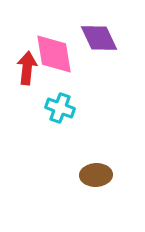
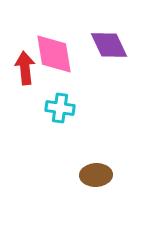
purple diamond: moved 10 px right, 7 px down
red arrow: moved 2 px left; rotated 12 degrees counterclockwise
cyan cross: rotated 12 degrees counterclockwise
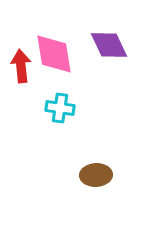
red arrow: moved 4 px left, 2 px up
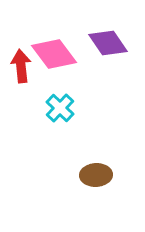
purple diamond: moved 1 px left, 2 px up; rotated 9 degrees counterclockwise
pink diamond: rotated 27 degrees counterclockwise
cyan cross: rotated 36 degrees clockwise
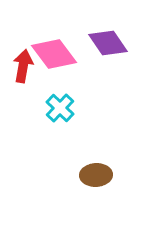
red arrow: moved 2 px right; rotated 16 degrees clockwise
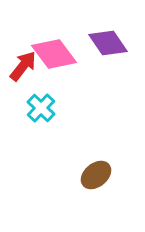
red arrow: rotated 28 degrees clockwise
cyan cross: moved 19 px left
brown ellipse: rotated 36 degrees counterclockwise
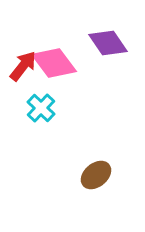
pink diamond: moved 9 px down
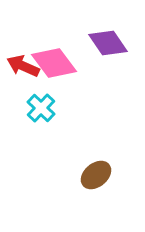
red arrow: rotated 104 degrees counterclockwise
